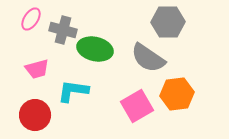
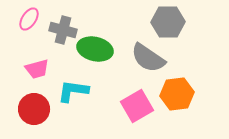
pink ellipse: moved 2 px left
red circle: moved 1 px left, 6 px up
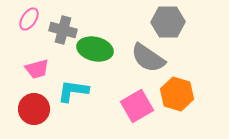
orange hexagon: rotated 24 degrees clockwise
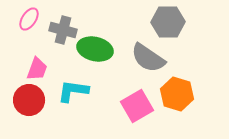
pink trapezoid: rotated 55 degrees counterclockwise
red circle: moved 5 px left, 9 px up
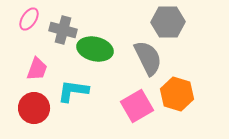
gray semicircle: rotated 150 degrees counterclockwise
red circle: moved 5 px right, 8 px down
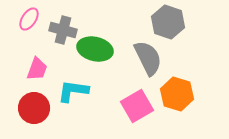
gray hexagon: rotated 20 degrees clockwise
